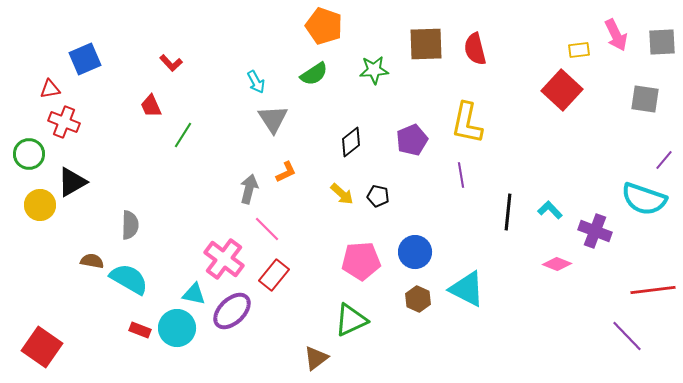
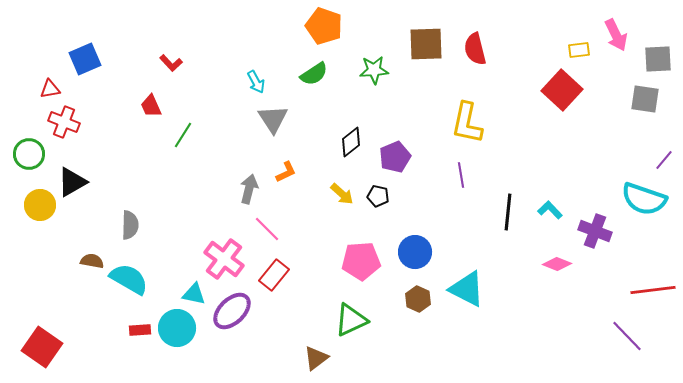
gray square at (662, 42): moved 4 px left, 17 px down
purple pentagon at (412, 140): moved 17 px left, 17 px down
red rectangle at (140, 330): rotated 25 degrees counterclockwise
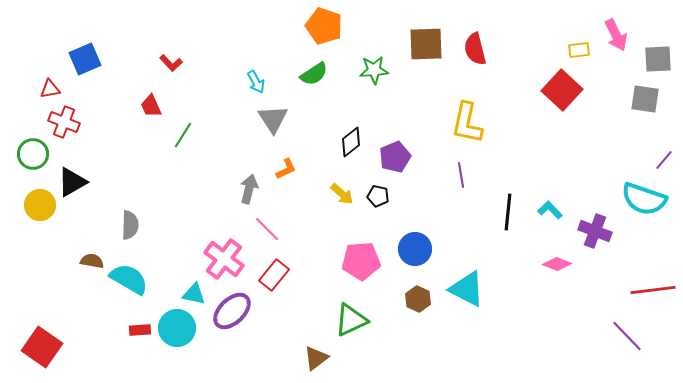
green circle at (29, 154): moved 4 px right
orange L-shape at (286, 172): moved 3 px up
blue circle at (415, 252): moved 3 px up
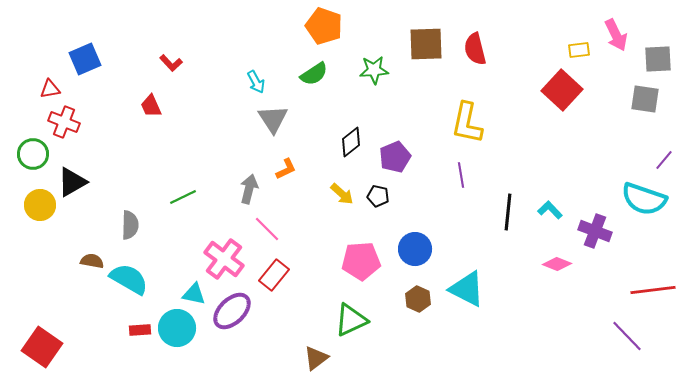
green line at (183, 135): moved 62 px down; rotated 32 degrees clockwise
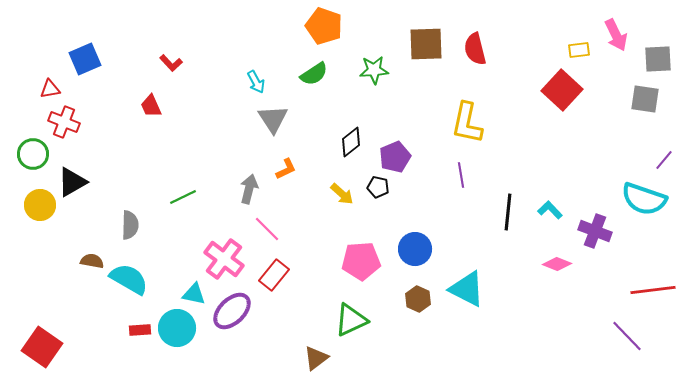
black pentagon at (378, 196): moved 9 px up
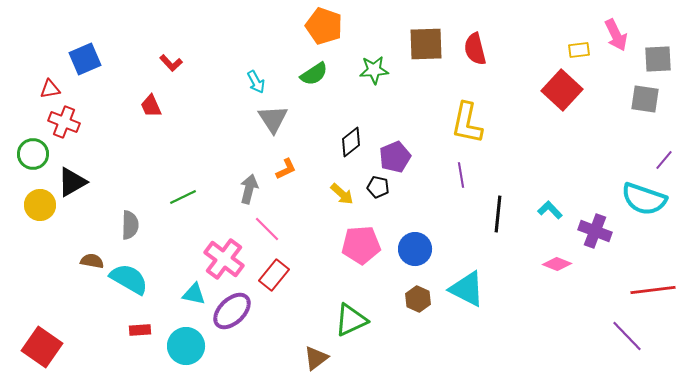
black line at (508, 212): moved 10 px left, 2 px down
pink pentagon at (361, 261): moved 16 px up
cyan circle at (177, 328): moved 9 px right, 18 px down
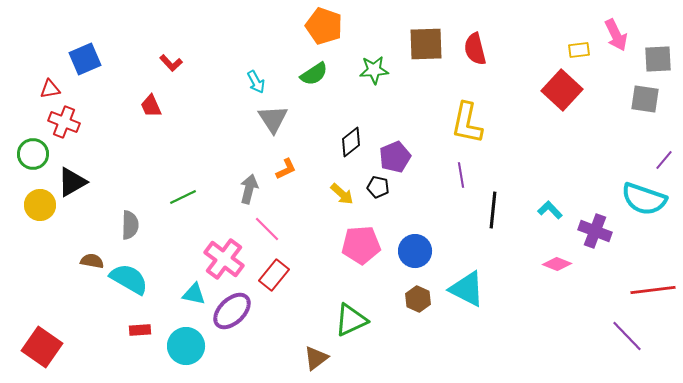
black line at (498, 214): moved 5 px left, 4 px up
blue circle at (415, 249): moved 2 px down
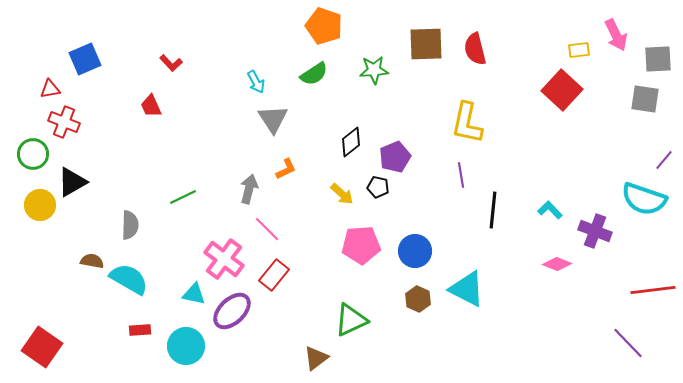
purple line at (627, 336): moved 1 px right, 7 px down
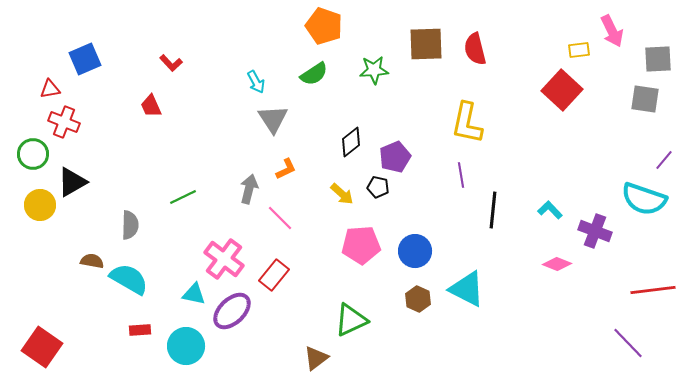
pink arrow at (616, 35): moved 4 px left, 4 px up
pink line at (267, 229): moved 13 px right, 11 px up
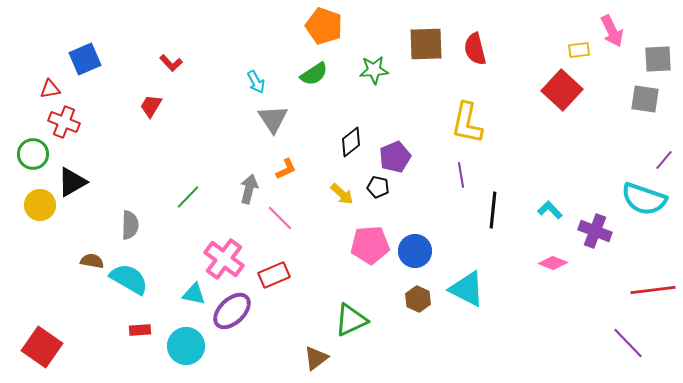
red trapezoid at (151, 106): rotated 55 degrees clockwise
green line at (183, 197): moved 5 px right; rotated 20 degrees counterclockwise
pink pentagon at (361, 245): moved 9 px right
pink diamond at (557, 264): moved 4 px left, 1 px up
red rectangle at (274, 275): rotated 28 degrees clockwise
